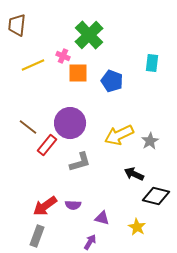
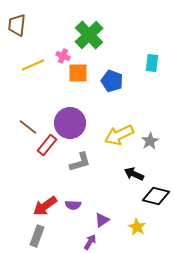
purple triangle: moved 2 px down; rotated 49 degrees counterclockwise
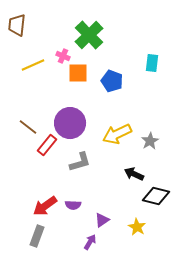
yellow arrow: moved 2 px left, 1 px up
